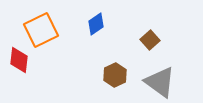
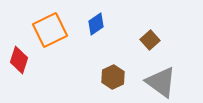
orange square: moved 9 px right
red diamond: rotated 12 degrees clockwise
brown hexagon: moved 2 px left, 2 px down
gray triangle: moved 1 px right
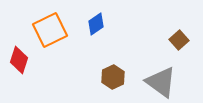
brown square: moved 29 px right
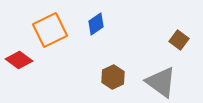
brown square: rotated 12 degrees counterclockwise
red diamond: rotated 72 degrees counterclockwise
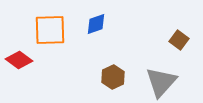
blue diamond: rotated 15 degrees clockwise
orange square: rotated 24 degrees clockwise
gray triangle: rotated 36 degrees clockwise
